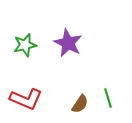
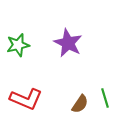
green star: moved 7 px left
green line: moved 3 px left
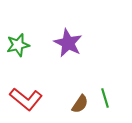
red L-shape: rotated 16 degrees clockwise
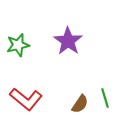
purple star: moved 2 px up; rotated 8 degrees clockwise
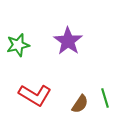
red L-shape: moved 9 px right, 4 px up; rotated 8 degrees counterclockwise
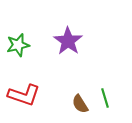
red L-shape: moved 11 px left; rotated 12 degrees counterclockwise
brown semicircle: rotated 114 degrees clockwise
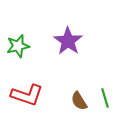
green star: moved 1 px down
red L-shape: moved 3 px right
brown semicircle: moved 1 px left, 3 px up
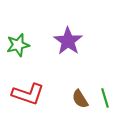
green star: moved 1 px up
red L-shape: moved 1 px right, 1 px up
brown semicircle: moved 1 px right, 2 px up
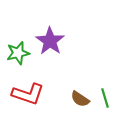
purple star: moved 18 px left
green star: moved 8 px down
brown semicircle: rotated 24 degrees counterclockwise
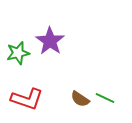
red L-shape: moved 1 px left, 5 px down
green line: rotated 48 degrees counterclockwise
